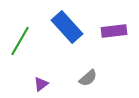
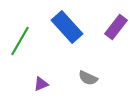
purple rectangle: moved 2 px right, 4 px up; rotated 45 degrees counterclockwise
gray semicircle: rotated 66 degrees clockwise
purple triangle: rotated 14 degrees clockwise
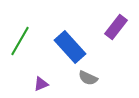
blue rectangle: moved 3 px right, 20 px down
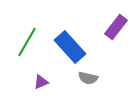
green line: moved 7 px right, 1 px down
gray semicircle: rotated 12 degrees counterclockwise
purple triangle: moved 2 px up
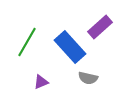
purple rectangle: moved 16 px left; rotated 10 degrees clockwise
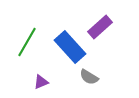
gray semicircle: moved 1 px right, 1 px up; rotated 18 degrees clockwise
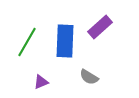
blue rectangle: moved 5 px left, 6 px up; rotated 44 degrees clockwise
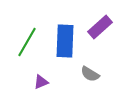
gray semicircle: moved 1 px right, 3 px up
